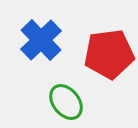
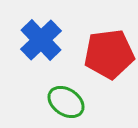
green ellipse: rotated 18 degrees counterclockwise
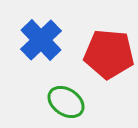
red pentagon: rotated 12 degrees clockwise
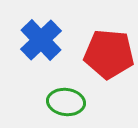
green ellipse: rotated 27 degrees counterclockwise
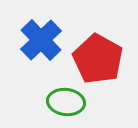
red pentagon: moved 11 px left, 5 px down; rotated 24 degrees clockwise
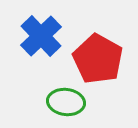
blue cross: moved 4 px up
